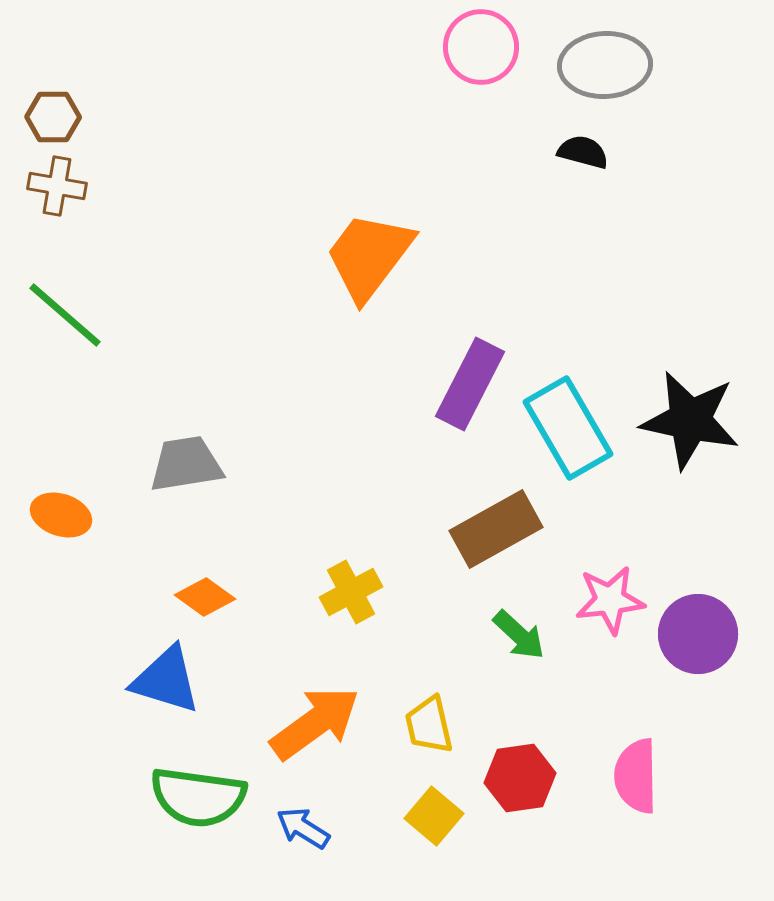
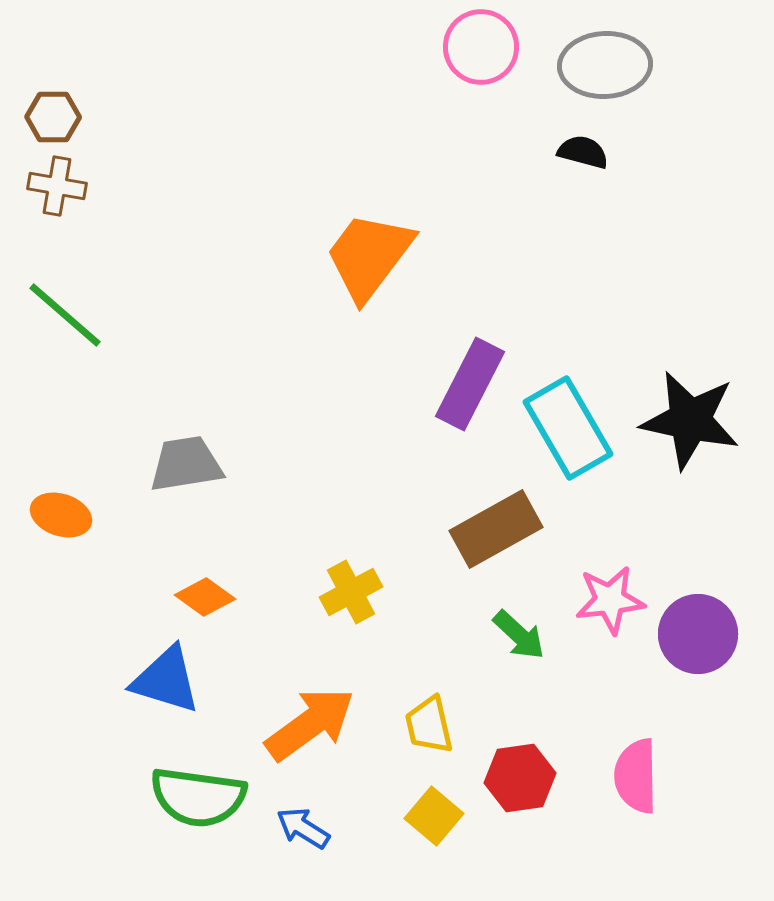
orange arrow: moved 5 px left, 1 px down
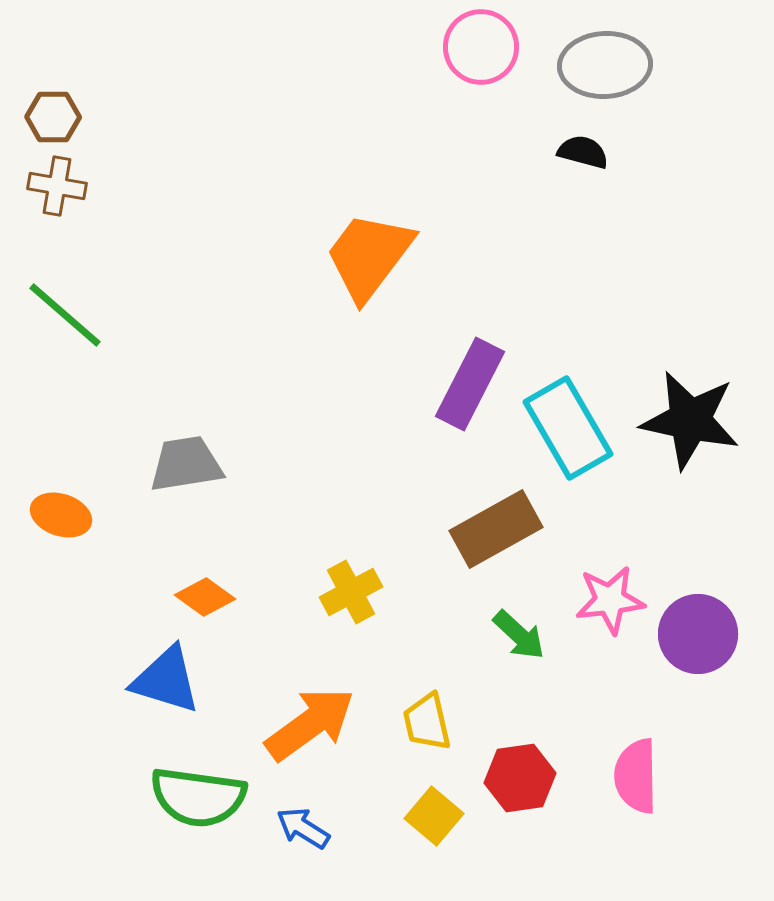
yellow trapezoid: moved 2 px left, 3 px up
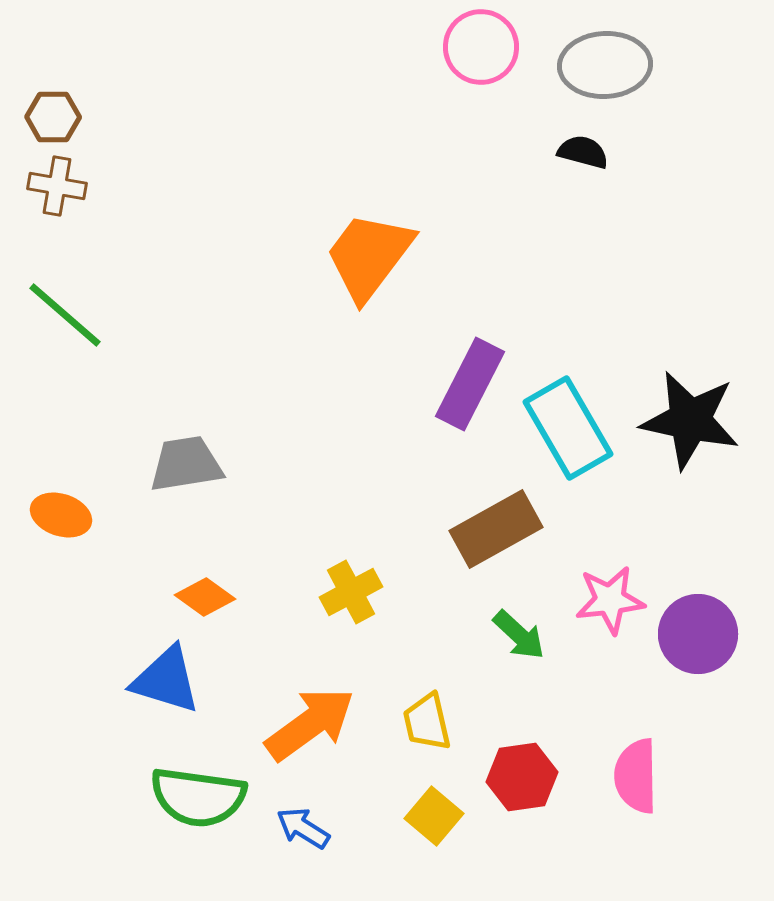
red hexagon: moved 2 px right, 1 px up
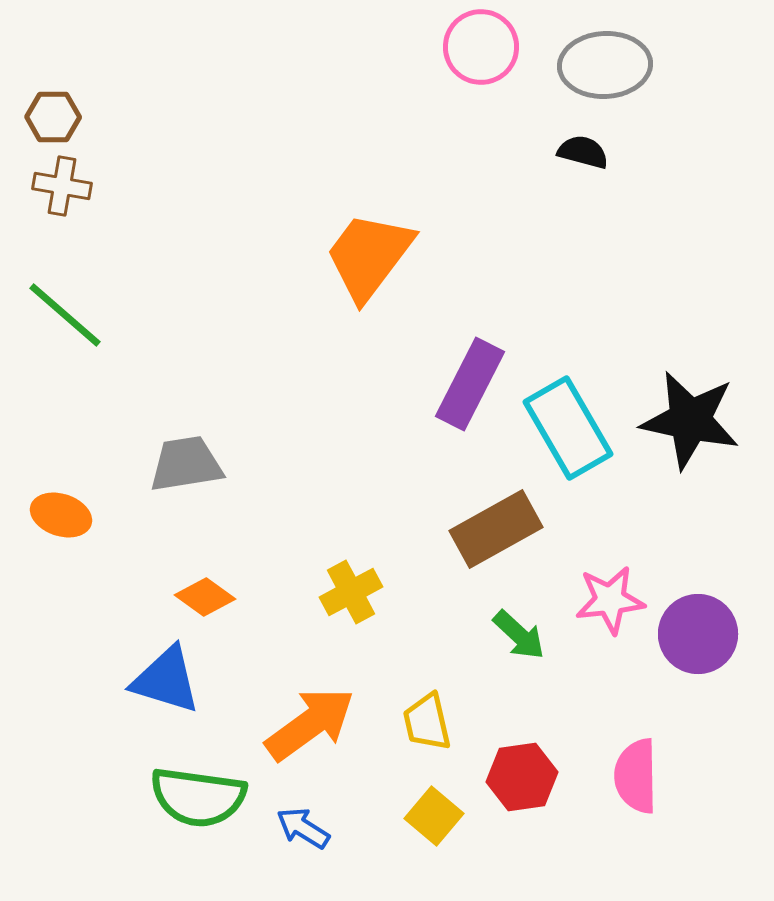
brown cross: moved 5 px right
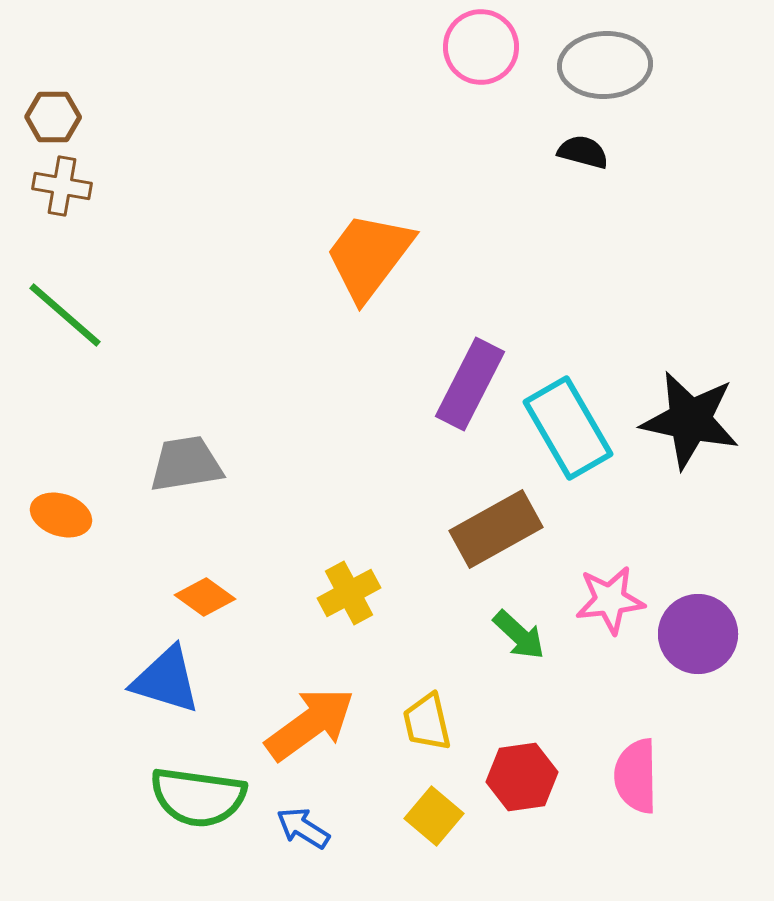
yellow cross: moved 2 px left, 1 px down
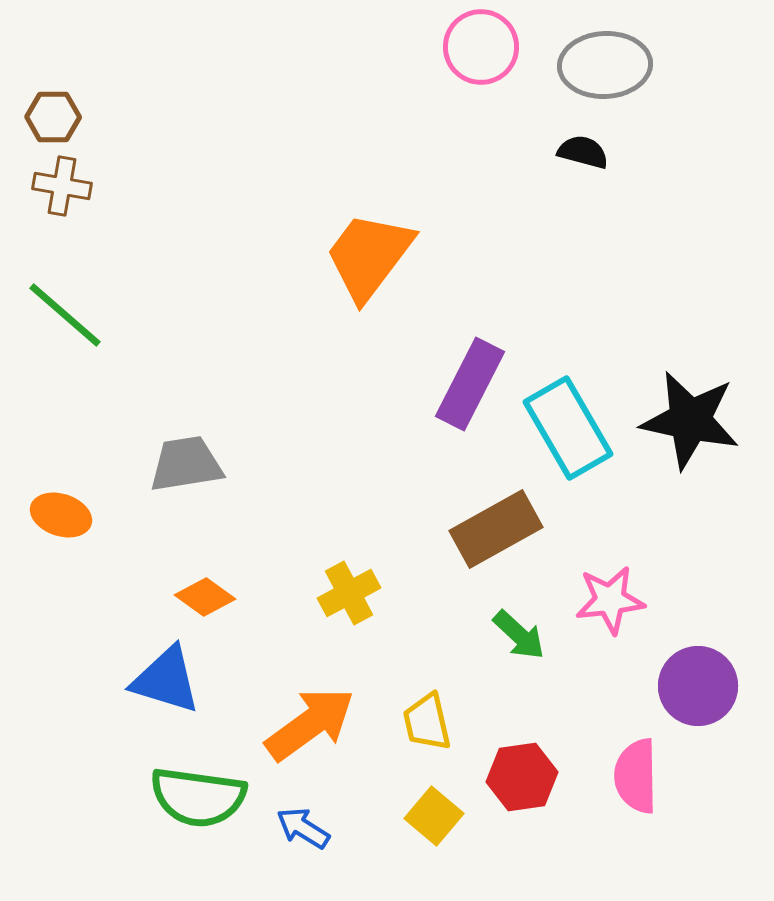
purple circle: moved 52 px down
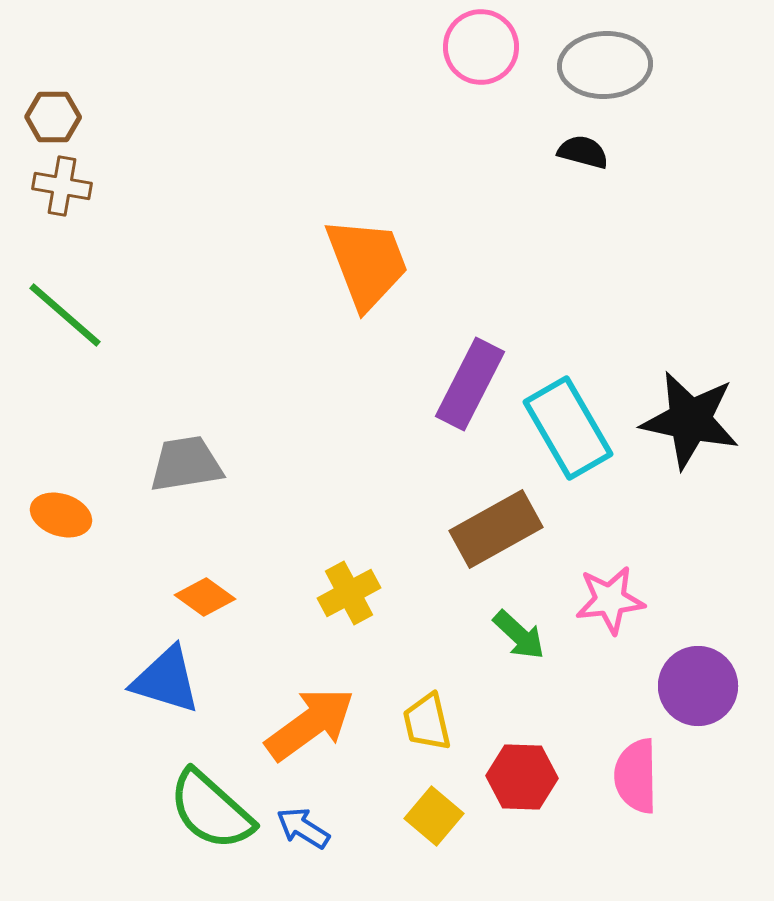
orange trapezoid: moved 2 px left, 7 px down; rotated 122 degrees clockwise
red hexagon: rotated 10 degrees clockwise
green semicircle: moved 13 px right, 13 px down; rotated 34 degrees clockwise
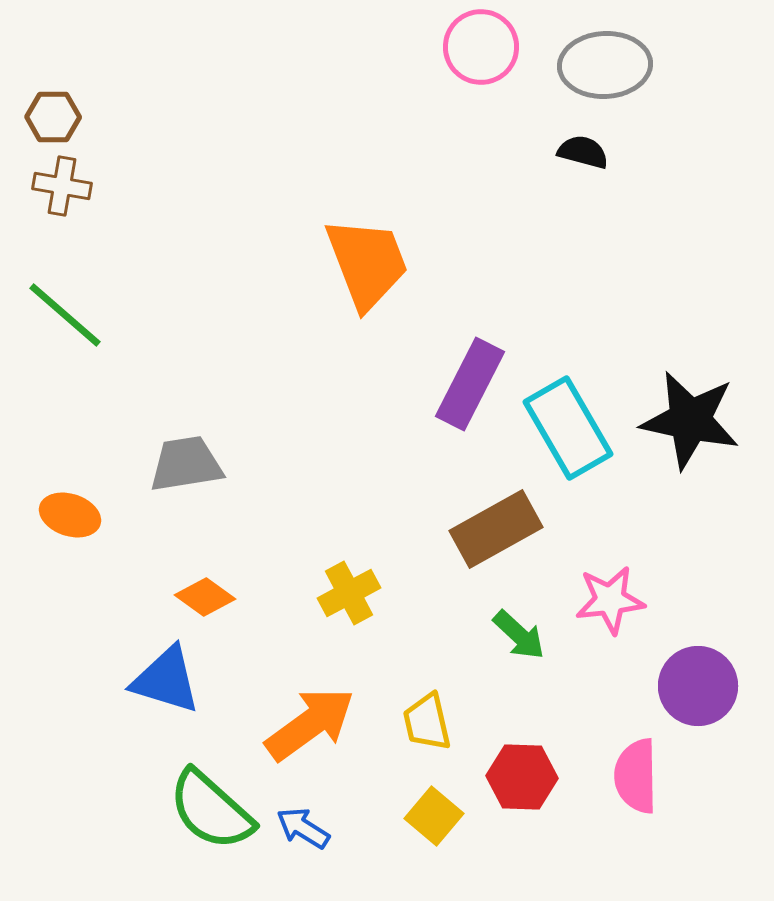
orange ellipse: moved 9 px right
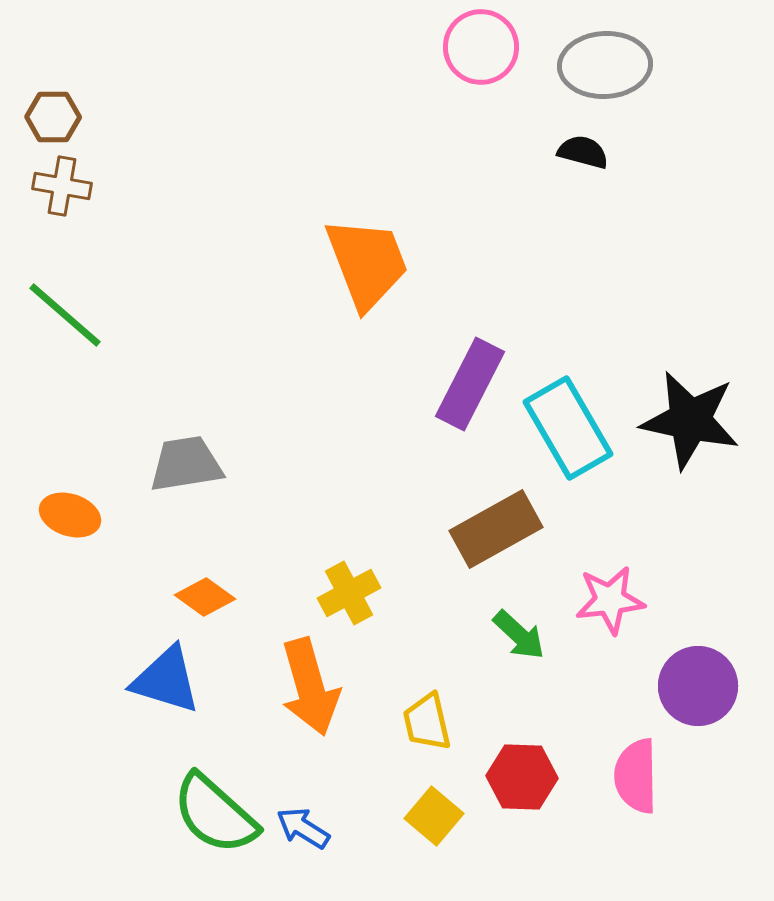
orange arrow: moved 37 px up; rotated 110 degrees clockwise
green semicircle: moved 4 px right, 4 px down
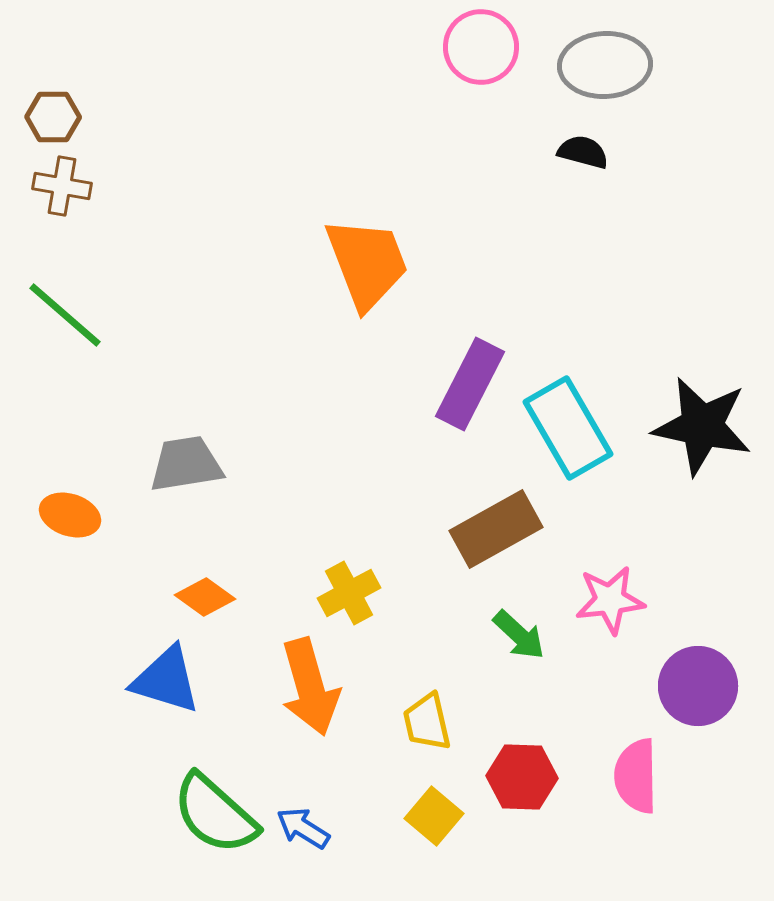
black star: moved 12 px right, 6 px down
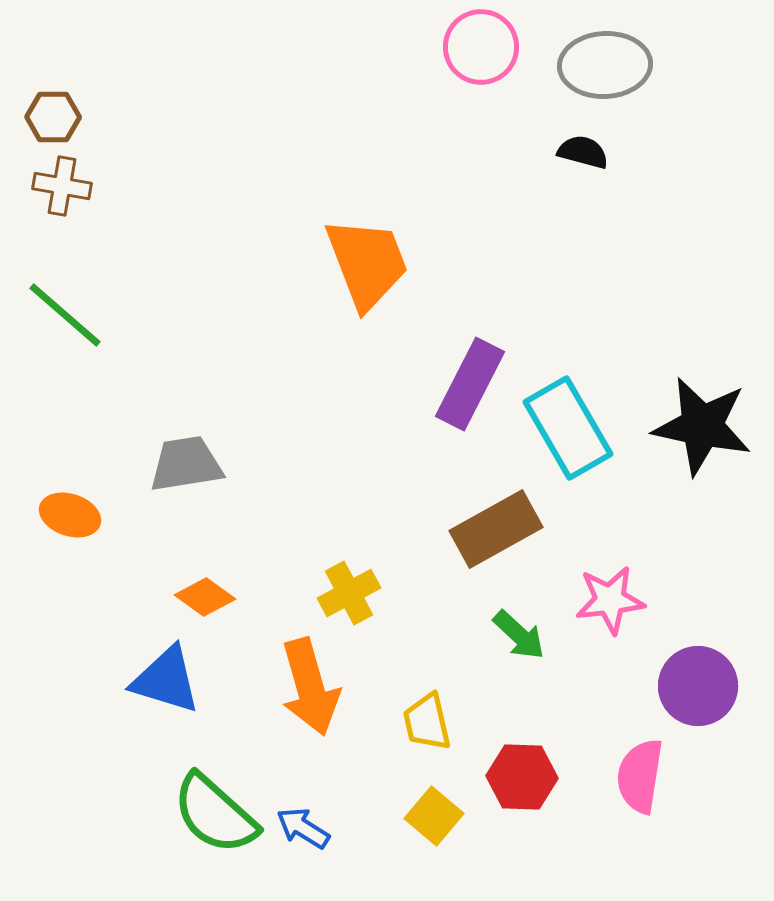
pink semicircle: moved 4 px right; rotated 10 degrees clockwise
